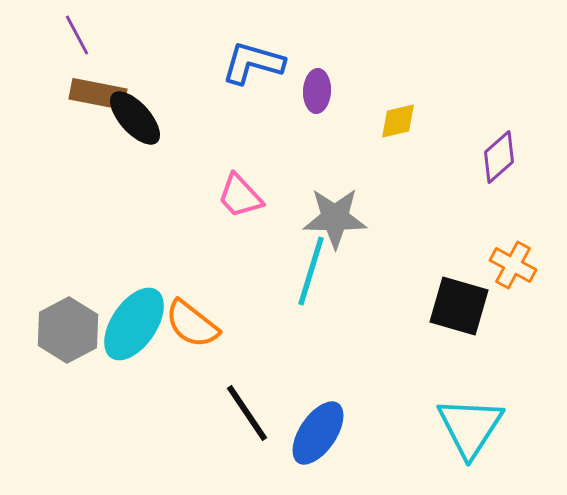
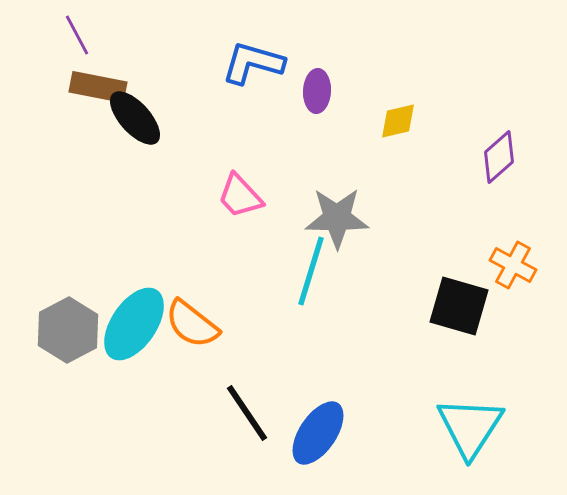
brown rectangle: moved 7 px up
gray star: moved 2 px right
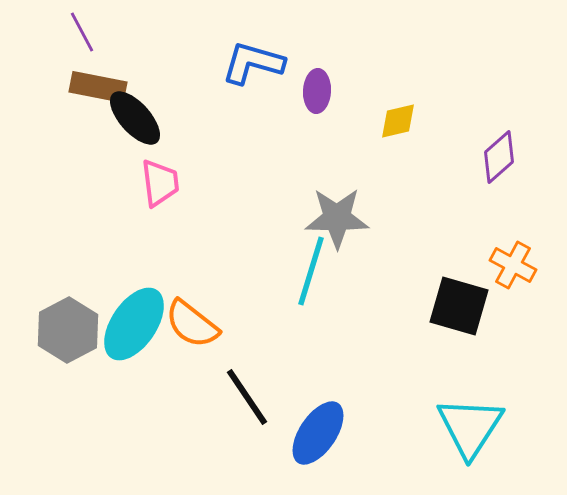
purple line: moved 5 px right, 3 px up
pink trapezoid: moved 80 px left, 13 px up; rotated 144 degrees counterclockwise
black line: moved 16 px up
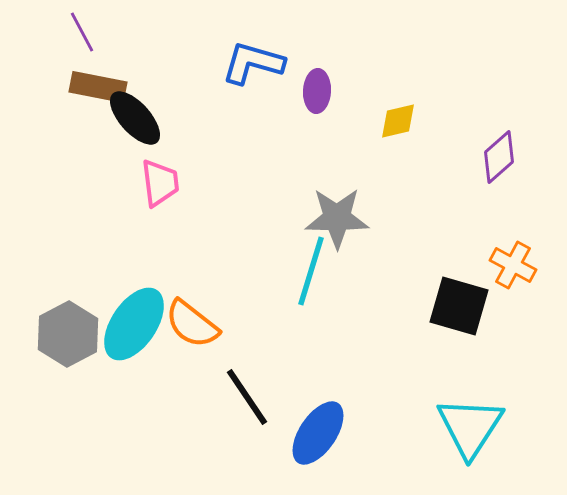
gray hexagon: moved 4 px down
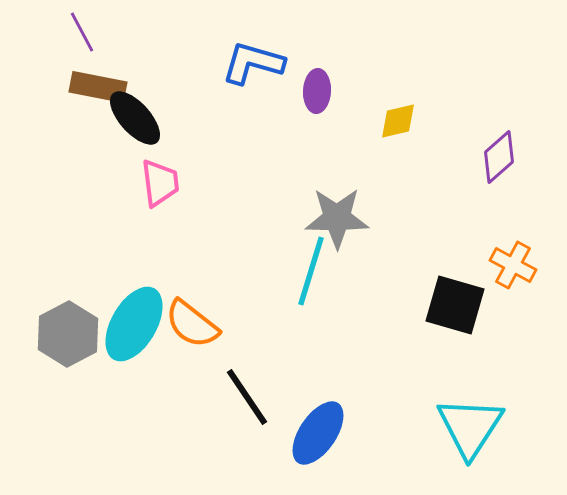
black square: moved 4 px left, 1 px up
cyan ellipse: rotated 4 degrees counterclockwise
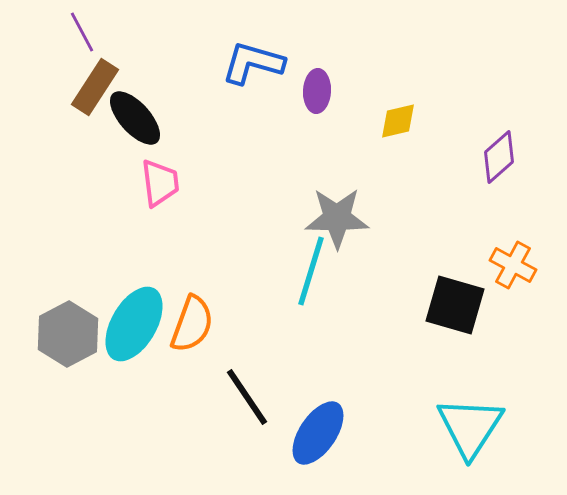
brown rectangle: moved 3 px left; rotated 68 degrees counterclockwise
orange semicircle: rotated 108 degrees counterclockwise
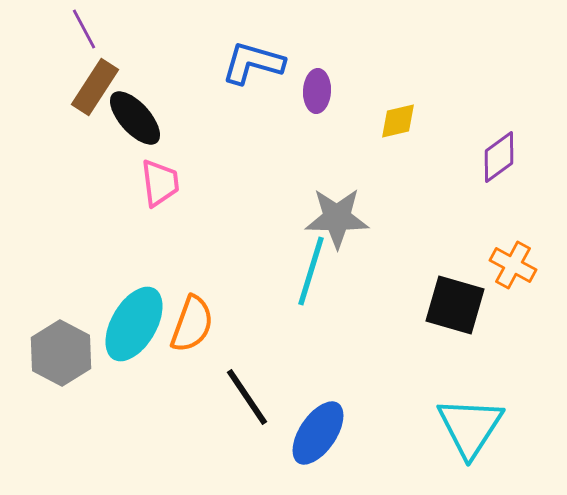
purple line: moved 2 px right, 3 px up
purple diamond: rotated 6 degrees clockwise
gray hexagon: moved 7 px left, 19 px down; rotated 4 degrees counterclockwise
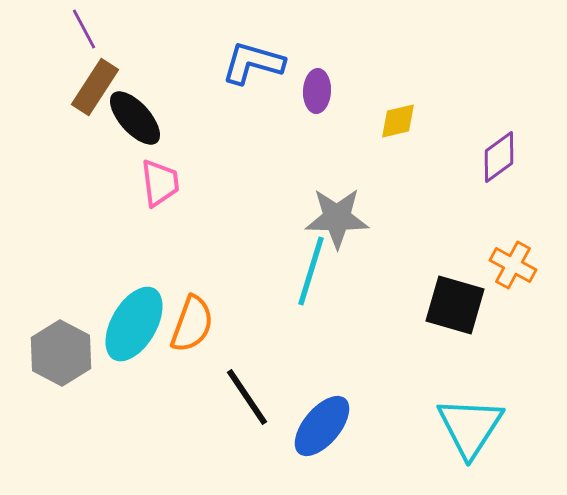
blue ellipse: moved 4 px right, 7 px up; rotated 6 degrees clockwise
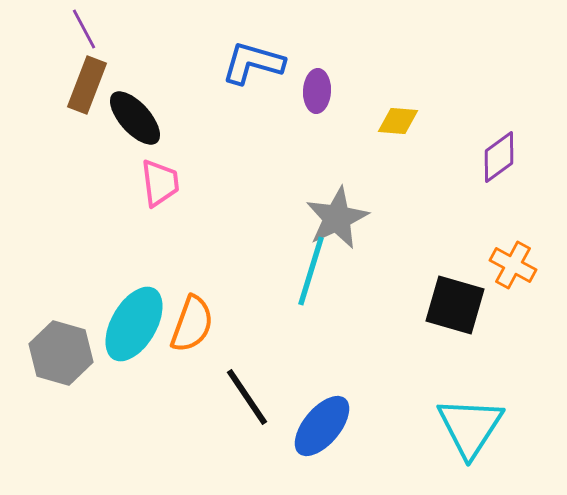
brown rectangle: moved 8 px left, 2 px up; rotated 12 degrees counterclockwise
yellow diamond: rotated 18 degrees clockwise
gray star: rotated 26 degrees counterclockwise
gray hexagon: rotated 12 degrees counterclockwise
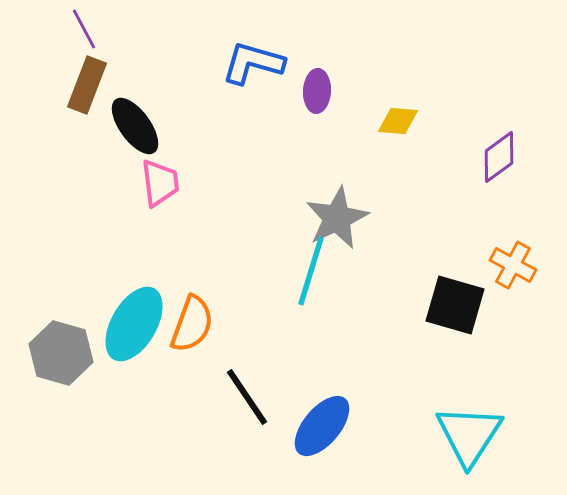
black ellipse: moved 8 px down; rotated 6 degrees clockwise
cyan triangle: moved 1 px left, 8 px down
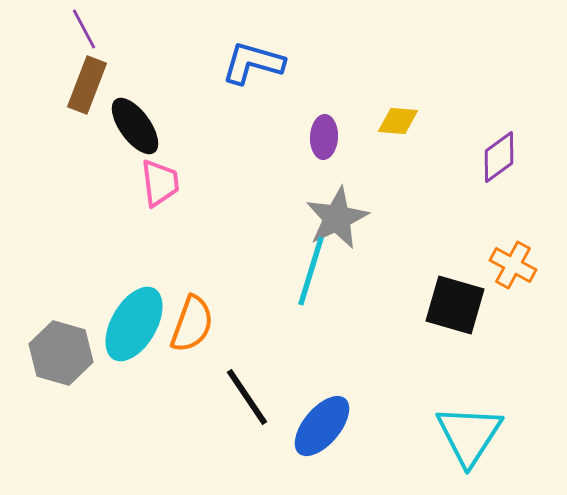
purple ellipse: moved 7 px right, 46 px down
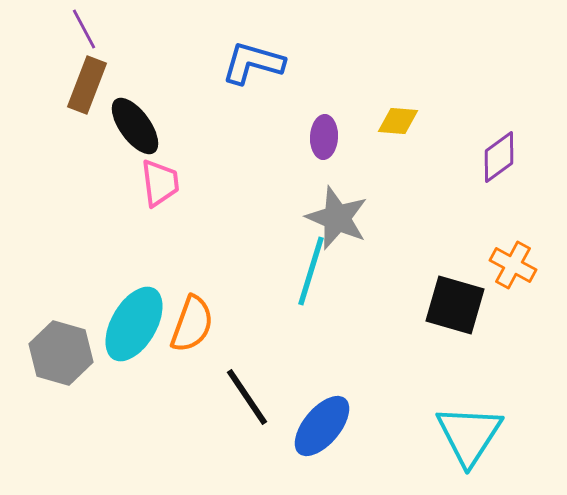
gray star: rotated 24 degrees counterclockwise
